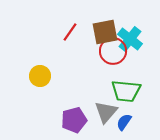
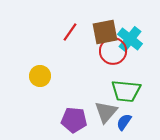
purple pentagon: rotated 20 degrees clockwise
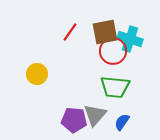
cyan cross: rotated 20 degrees counterclockwise
yellow circle: moved 3 px left, 2 px up
green trapezoid: moved 11 px left, 4 px up
gray triangle: moved 11 px left, 3 px down
blue semicircle: moved 2 px left
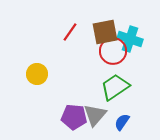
green trapezoid: rotated 140 degrees clockwise
purple pentagon: moved 3 px up
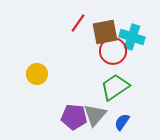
red line: moved 8 px right, 9 px up
cyan cross: moved 2 px right, 2 px up
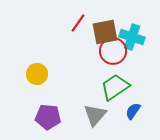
purple pentagon: moved 26 px left
blue semicircle: moved 11 px right, 11 px up
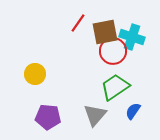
yellow circle: moved 2 px left
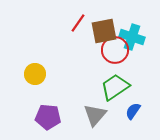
brown square: moved 1 px left, 1 px up
red circle: moved 2 px right, 1 px up
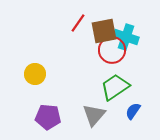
cyan cross: moved 6 px left
red circle: moved 3 px left
gray triangle: moved 1 px left
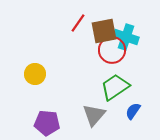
purple pentagon: moved 1 px left, 6 px down
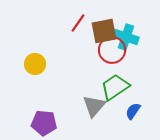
yellow circle: moved 10 px up
gray triangle: moved 9 px up
purple pentagon: moved 3 px left
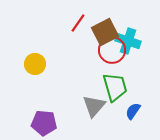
brown square: moved 1 px right, 1 px down; rotated 16 degrees counterclockwise
cyan cross: moved 2 px right, 4 px down
green trapezoid: rotated 108 degrees clockwise
